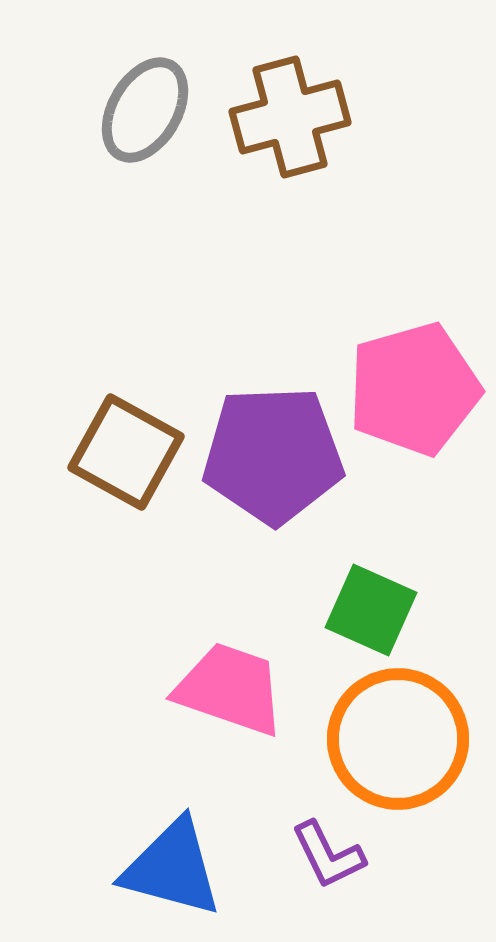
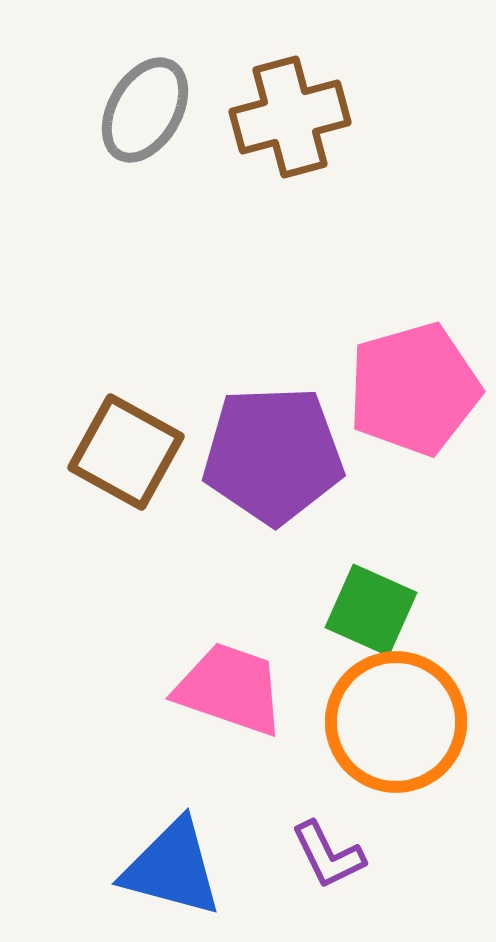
orange circle: moved 2 px left, 17 px up
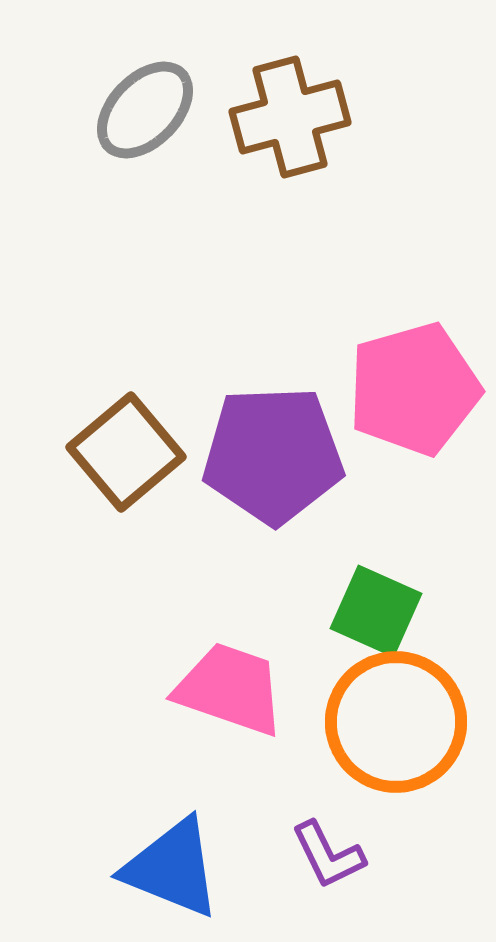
gray ellipse: rotated 14 degrees clockwise
brown square: rotated 21 degrees clockwise
green square: moved 5 px right, 1 px down
blue triangle: rotated 7 degrees clockwise
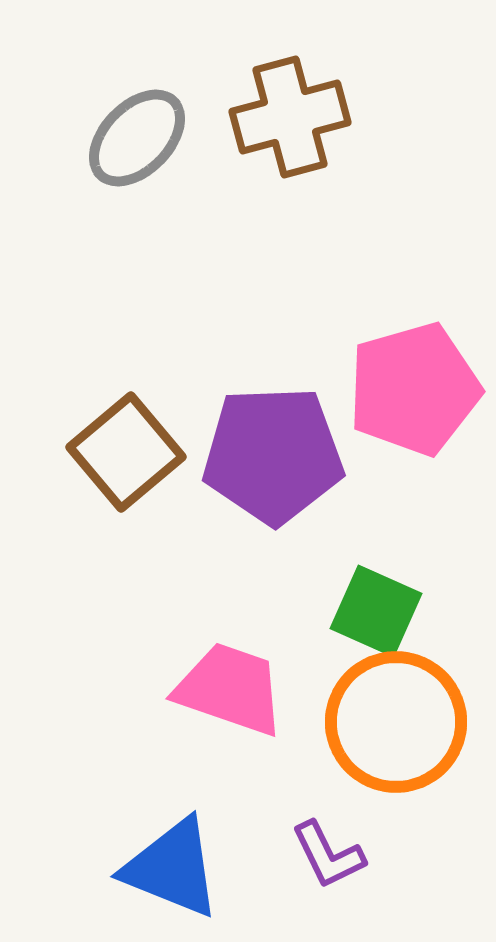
gray ellipse: moved 8 px left, 28 px down
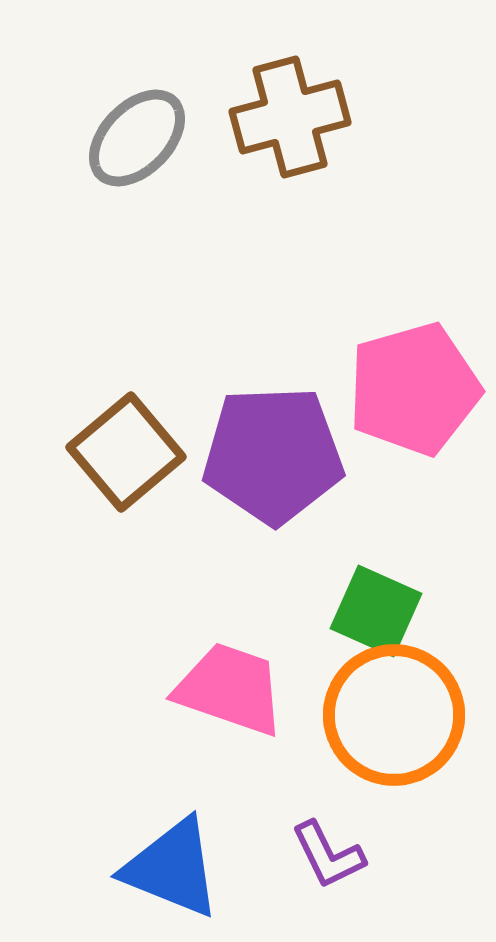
orange circle: moved 2 px left, 7 px up
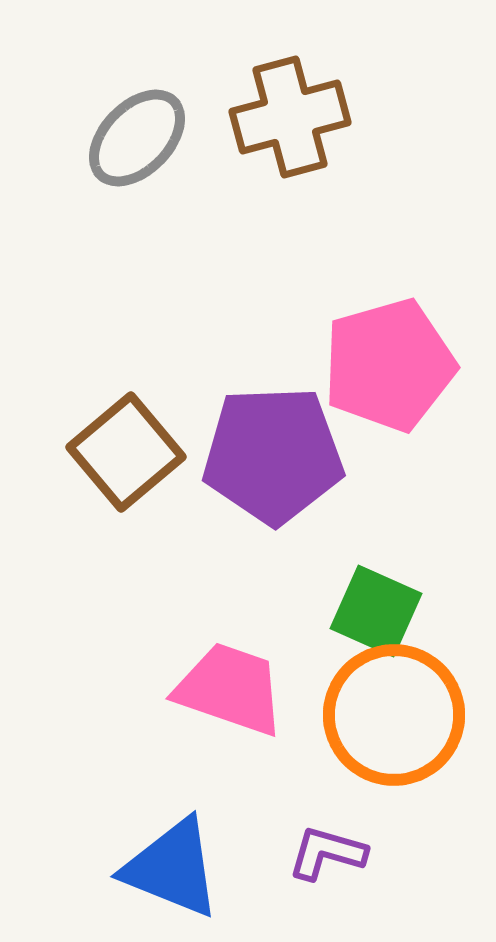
pink pentagon: moved 25 px left, 24 px up
purple L-shape: moved 1 px left, 2 px up; rotated 132 degrees clockwise
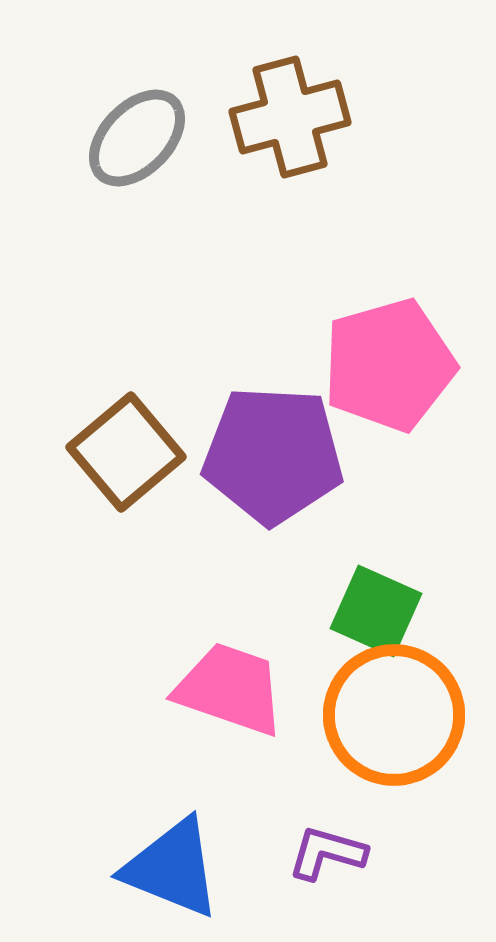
purple pentagon: rotated 5 degrees clockwise
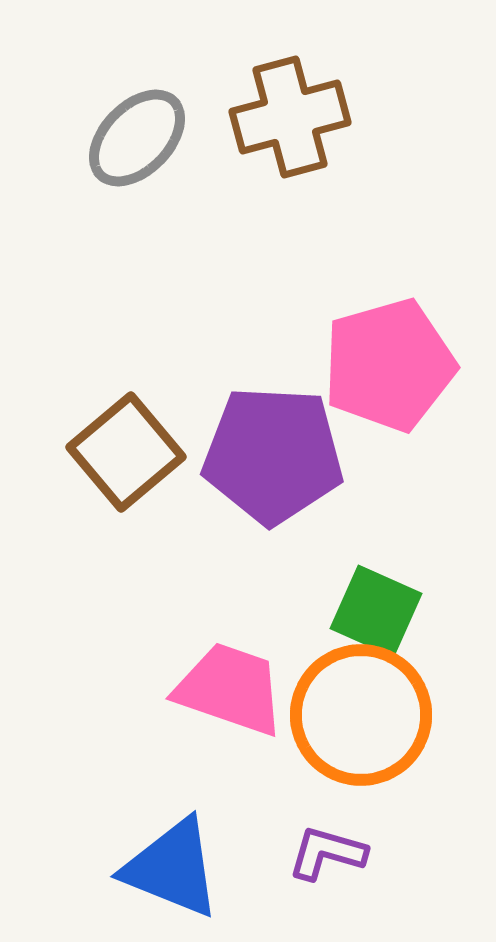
orange circle: moved 33 px left
